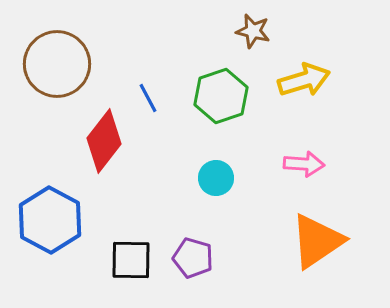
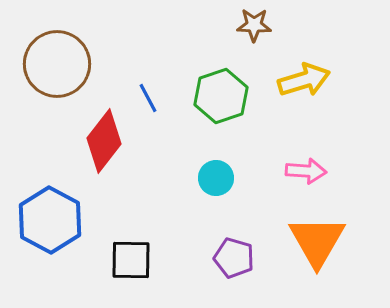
brown star: moved 1 px right, 6 px up; rotated 12 degrees counterclockwise
pink arrow: moved 2 px right, 7 px down
orange triangle: rotated 26 degrees counterclockwise
purple pentagon: moved 41 px right
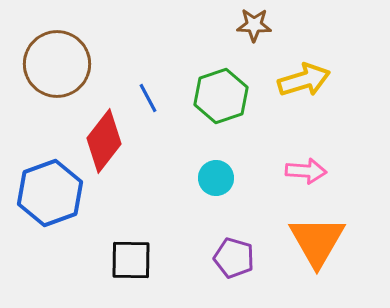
blue hexagon: moved 27 px up; rotated 12 degrees clockwise
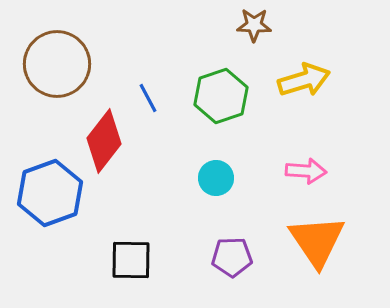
orange triangle: rotated 4 degrees counterclockwise
purple pentagon: moved 2 px left, 1 px up; rotated 18 degrees counterclockwise
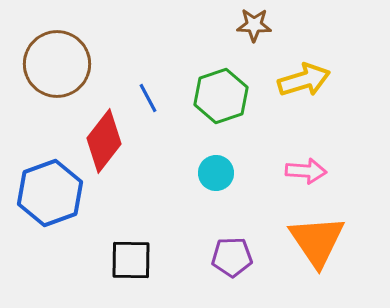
cyan circle: moved 5 px up
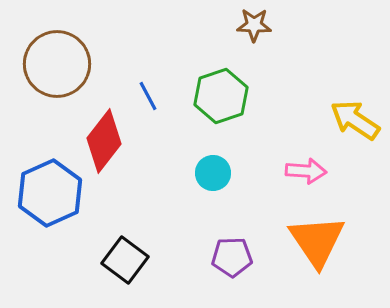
yellow arrow: moved 51 px right, 40 px down; rotated 129 degrees counterclockwise
blue line: moved 2 px up
cyan circle: moved 3 px left
blue hexagon: rotated 4 degrees counterclockwise
black square: moved 6 px left; rotated 36 degrees clockwise
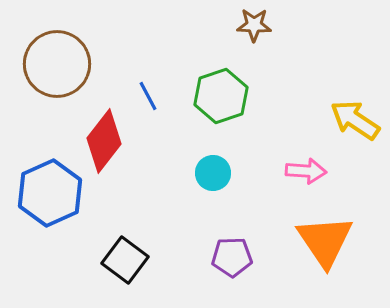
orange triangle: moved 8 px right
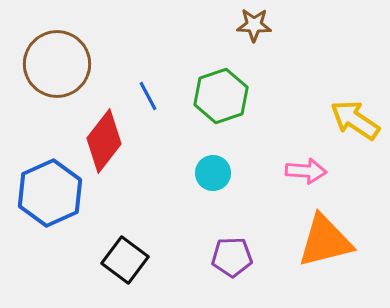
orange triangle: rotated 50 degrees clockwise
